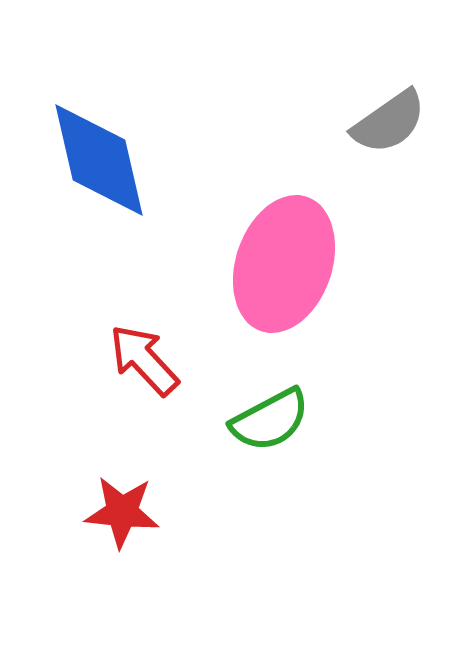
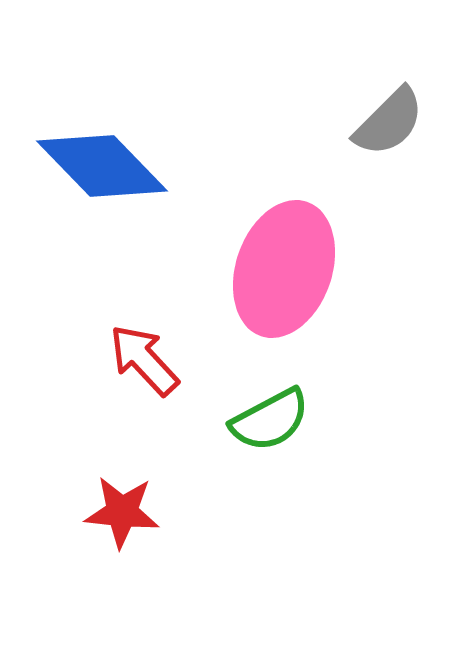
gray semicircle: rotated 10 degrees counterclockwise
blue diamond: moved 3 px right, 6 px down; rotated 31 degrees counterclockwise
pink ellipse: moved 5 px down
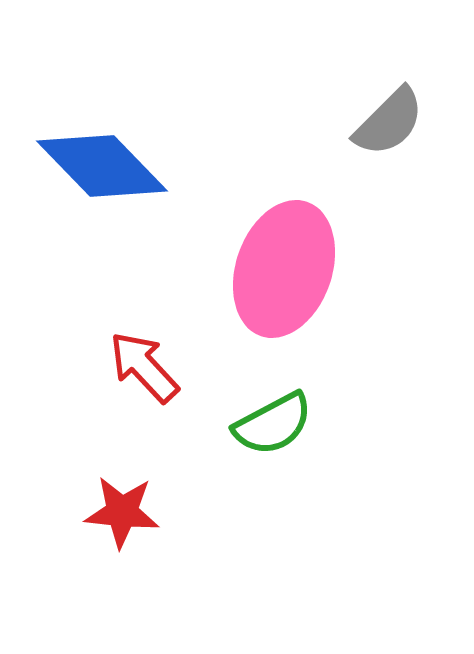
red arrow: moved 7 px down
green semicircle: moved 3 px right, 4 px down
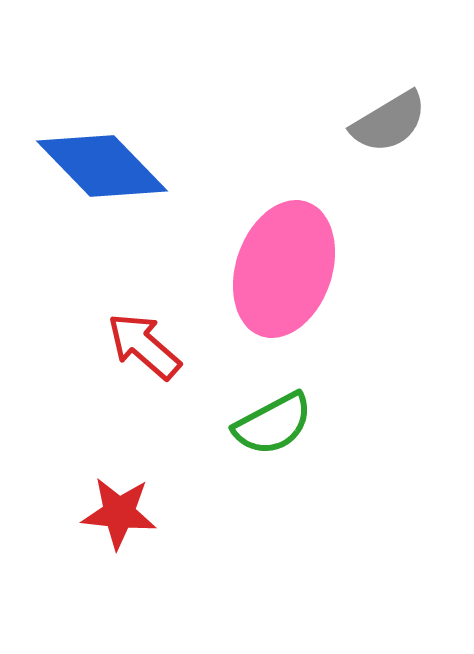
gray semicircle: rotated 14 degrees clockwise
red arrow: moved 21 px up; rotated 6 degrees counterclockwise
red star: moved 3 px left, 1 px down
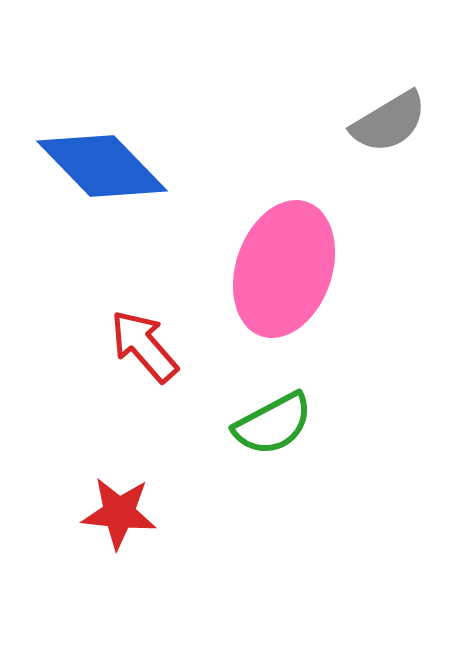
red arrow: rotated 8 degrees clockwise
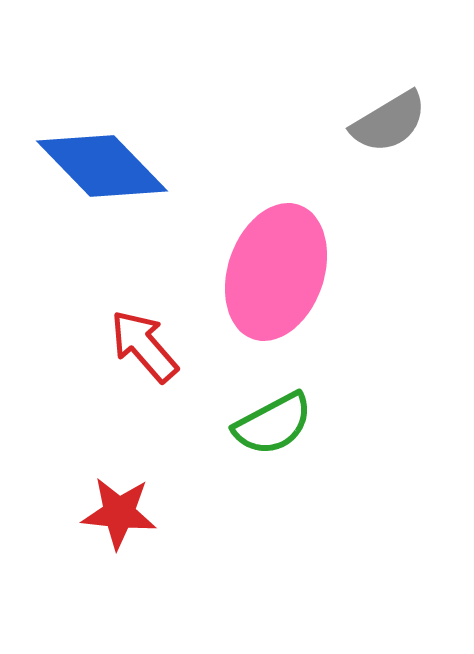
pink ellipse: moved 8 px left, 3 px down
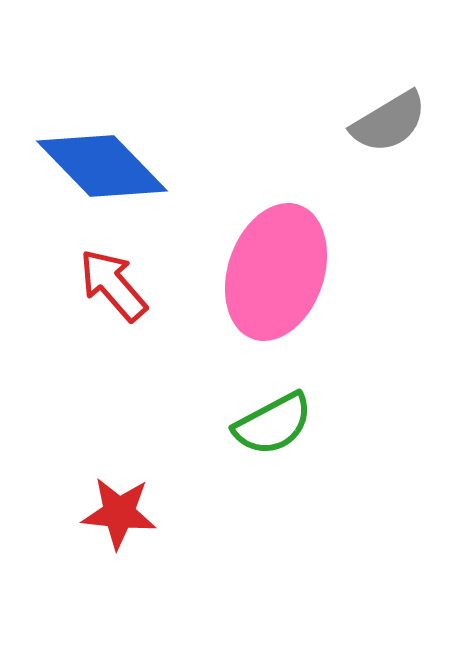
red arrow: moved 31 px left, 61 px up
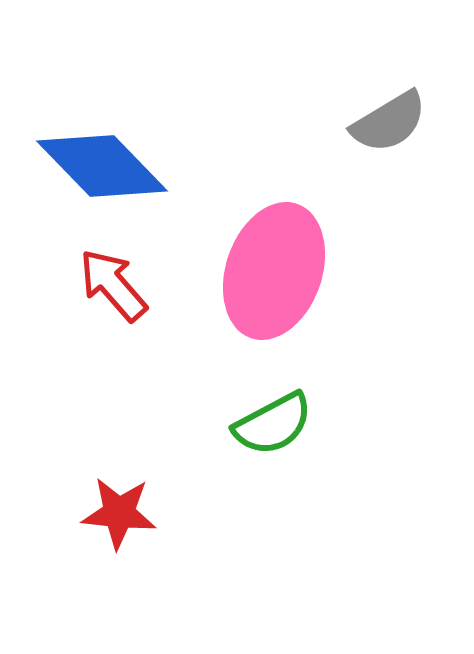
pink ellipse: moved 2 px left, 1 px up
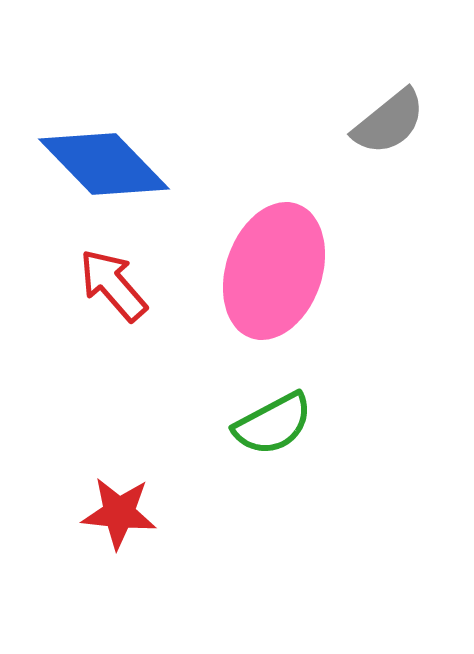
gray semicircle: rotated 8 degrees counterclockwise
blue diamond: moved 2 px right, 2 px up
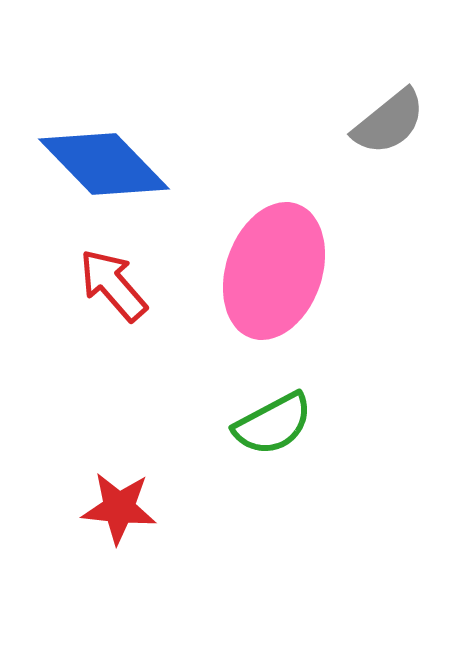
red star: moved 5 px up
